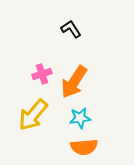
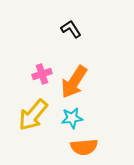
cyan star: moved 8 px left
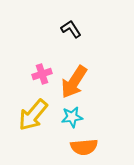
cyan star: moved 1 px up
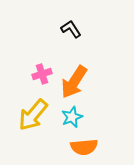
cyan star: rotated 15 degrees counterclockwise
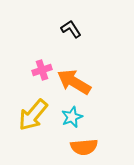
pink cross: moved 4 px up
orange arrow: rotated 88 degrees clockwise
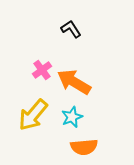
pink cross: rotated 18 degrees counterclockwise
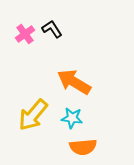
black L-shape: moved 19 px left
pink cross: moved 17 px left, 36 px up
cyan star: moved 1 px down; rotated 30 degrees clockwise
orange semicircle: moved 1 px left
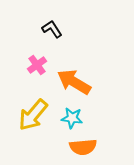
pink cross: moved 12 px right, 31 px down
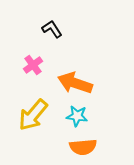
pink cross: moved 4 px left
orange arrow: moved 1 px right, 1 px down; rotated 12 degrees counterclockwise
cyan star: moved 5 px right, 2 px up
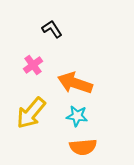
yellow arrow: moved 2 px left, 2 px up
